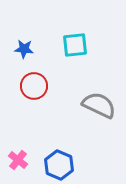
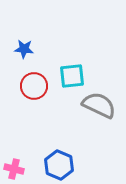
cyan square: moved 3 px left, 31 px down
pink cross: moved 4 px left, 9 px down; rotated 24 degrees counterclockwise
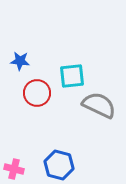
blue star: moved 4 px left, 12 px down
red circle: moved 3 px right, 7 px down
blue hexagon: rotated 8 degrees counterclockwise
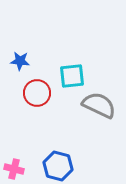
blue hexagon: moved 1 px left, 1 px down
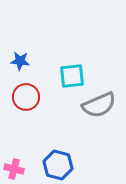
red circle: moved 11 px left, 4 px down
gray semicircle: rotated 132 degrees clockwise
blue hexagon: moved 1 px up
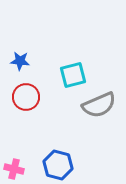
cyan square: moved 1 px right, 1 px up; rotated 8 degrees counterclockwise
